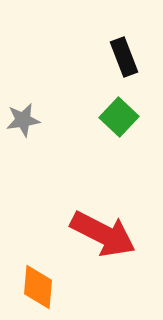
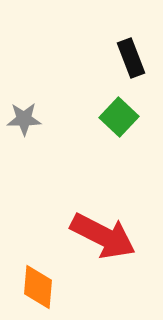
black rectangle: moved 7 px right, 1 px down
gray star: moved 1 px right, 1 px up; rotated 8 degrees clockwise
red arrow: moved 2 px down
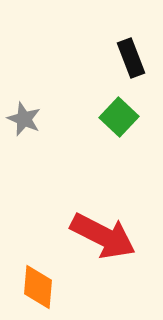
gray star: rotated 24 degrees clockwise
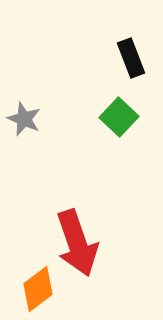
red arrow: moved 26 px left, 7 px down; rotated 44 degrees clockwise
orange diamond: moved 2 px down; rotated 48 degrees clockwise
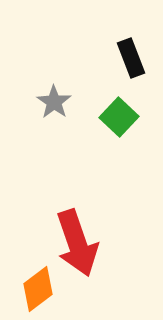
gray star: moved 30 px right, 17 px up; rotated 12 degrees clockwise
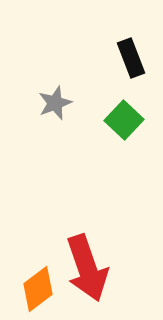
gray star: moved 1 px right, 1 px down; rotated 16 degrees clockwise
green square: moved 5 px right, 3 px down
red arrow: moved 10 px right, 25 px down
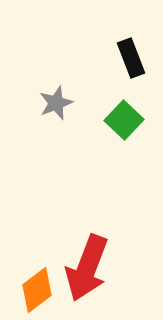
gray star: moved 1 px right
red arrow: rotated 40 degrees clockwise
orange diamond: moved 1 px left, 1 px down
